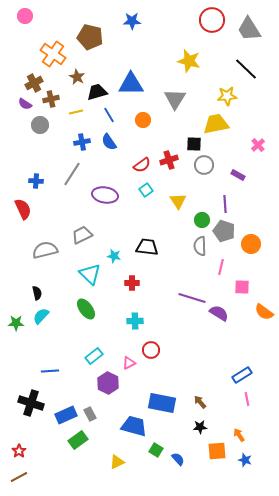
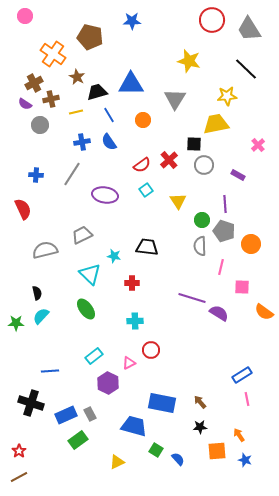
red cross at (169, 160): rotated 24 degrees counterclockwise
blue cross at (36, 181): moved 6 px up
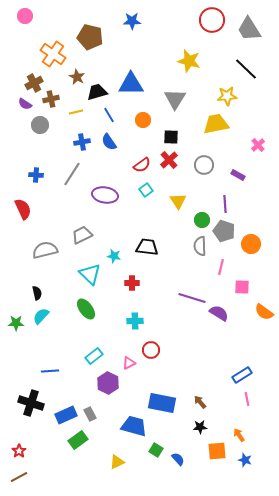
black square at (194, 144): moved 23 px left, 7 px up
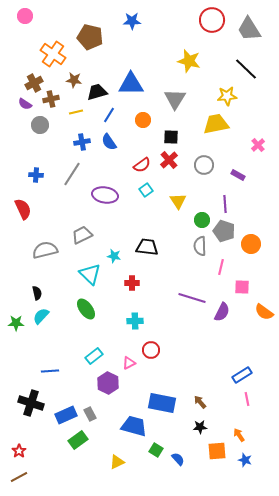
brown star at (77, 77): moved 3 px left, 3 px down; rotated 21 degrees counterclockwise
blue line at (109, 115): rotated 63 degrees clockwise
purple semicircle at (219, 313): moved 3 px right, 1 px up; rotated 84 degrees clockwise
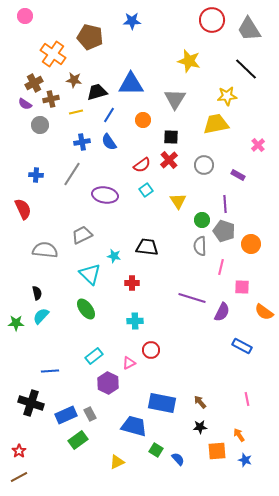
gray semicircle at (45, 250): rotated 20 degrees clockwise
blue rectangle at (242, 375): moved 29 px up; rotated 60 degrees clockwise
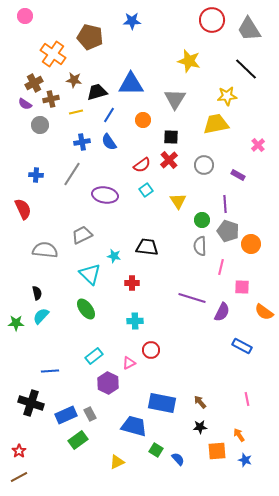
gray pentagon at (224, 231): moved 4 px right
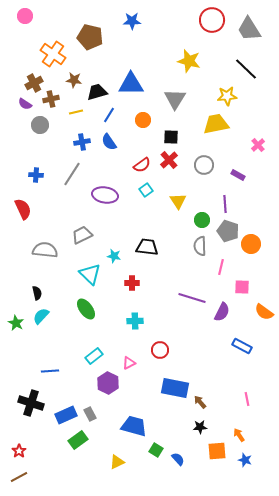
green star at (16, 323): rotated 28 degrees clockwise
red circle at (151, 350): moved 9 px right
blue rectangle at (162, 403): moved 13 px right, 15 px up
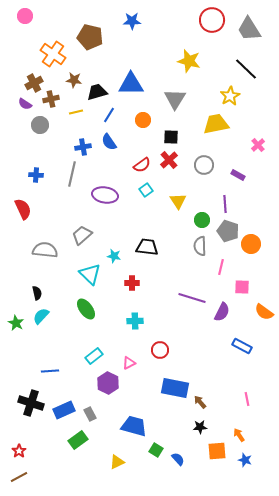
yellow star at (227, 96): moved 3 px right; rotated 24 degrees counterclockwise
blue cross at (82, 142): moved 1 px right, 5 px down
gray line at (72, 174): rotated 20 degrees counterclockwise
gray trapezoid at (82, 235): rotated 15 degrees counterclockwise
blue rectangle at (66, 415): moved 2 px left, 5 px up
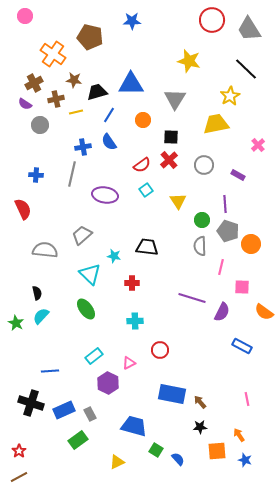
brown cross at (51, 99): moved 5 px right
blue rectangle at (175, 388): moved 3 px left, 6 px down
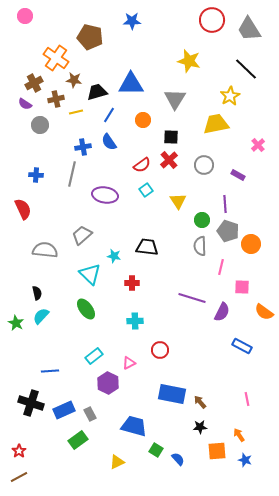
orange cross at (53, 54): moved 3 px right, 4 px down
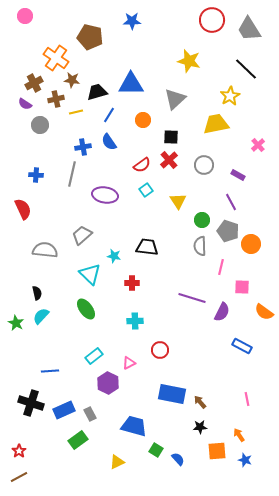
brown star at (74, 80): moved 2 px left
gray triangle at (175, 99): rotated 15 degrees clockwise
purple line at (225, 204): moved 6 px right, 2 px up; rotated 24 degrees counterclockwise
